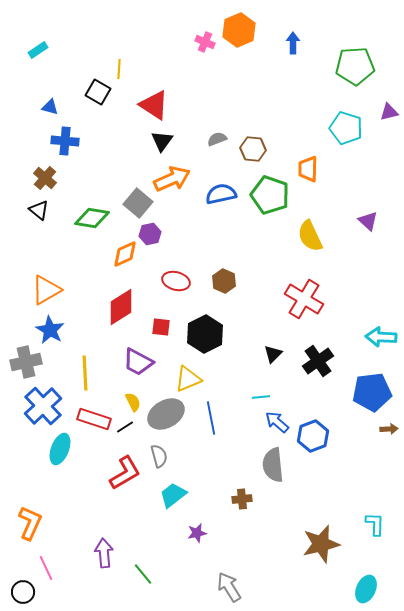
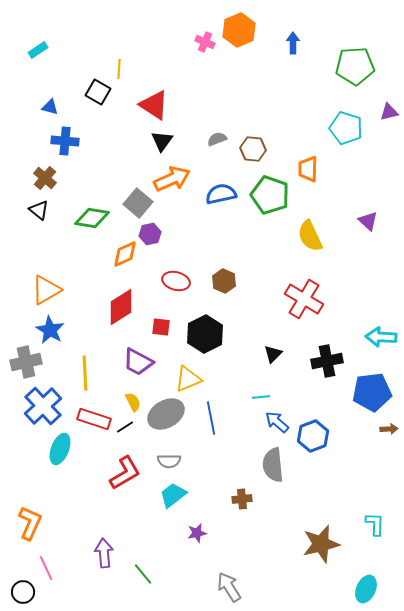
black cross at (318, 361): moved 9 px right; rotated 24 degrees clockwise
gray semicircle at (159, 456): moved 10 px right, 5 px down; rotated 105 degrees clockwise
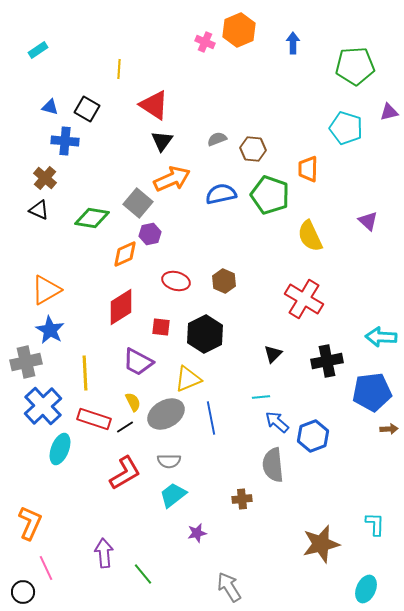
black square at (98, 92): moved 11 px left, 17 px down
black triangle at (39, 210): rotated 15 degrees counterclockwise
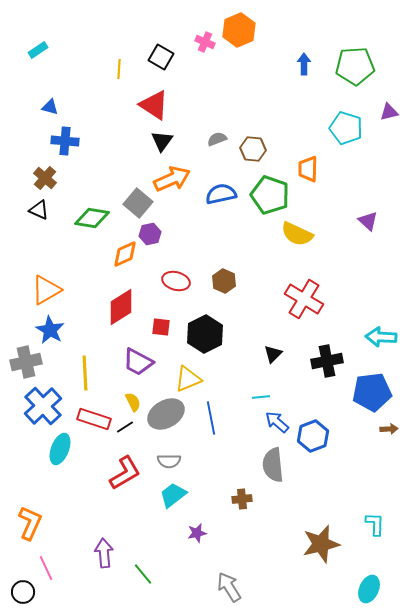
blue arrow at (293, 43): moved 11 px right, 21 px down
black square at (87, 109): moved 74 px right, 52 px up
yellow semicircle at (310, 236): moved 13 px left, 2 px up; rotated 40 degrees counterclockwise
cyan ellipse at (366, 589): moved 3 px right
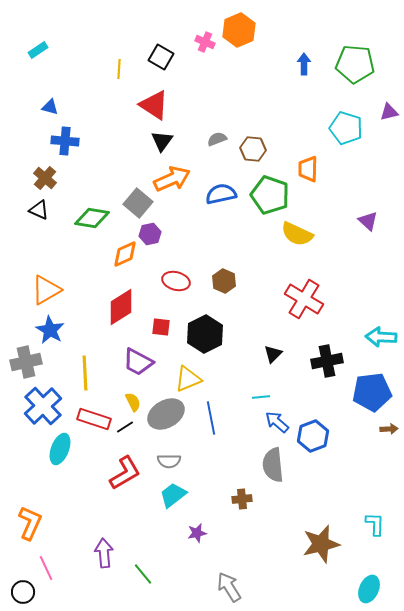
green pentagon at (355, 66): moved 2 px up; rotated 9 degrees clockwise
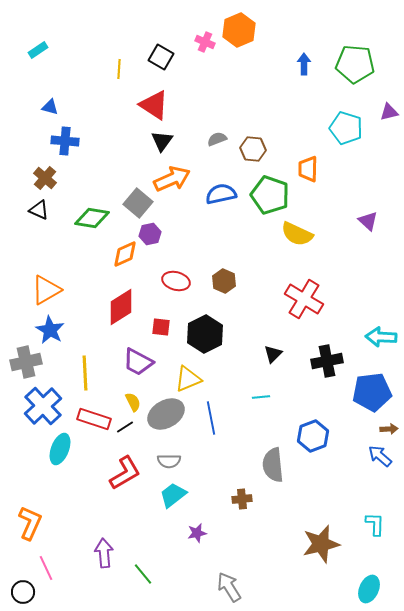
blue arrow at (277, 422): moved 103 px right, 34 px down
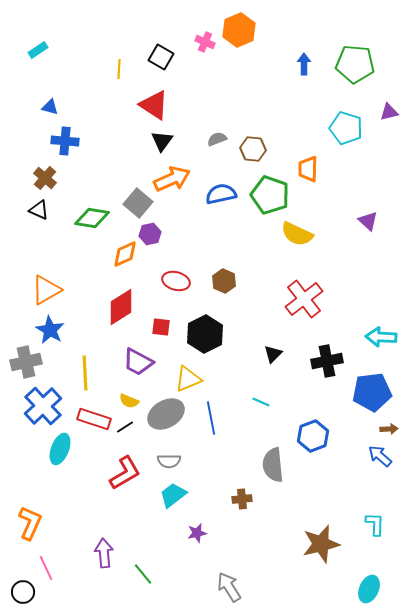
red cross at (304, 299): rotated 21 degrees clockwise
cyan line at (261, 397): moved 5 px down; rotated 30 degrees clockwise
yellow semicircle at (133, 402): moved 4 px left, 1 px up; rotated 138 degrees clockwise
